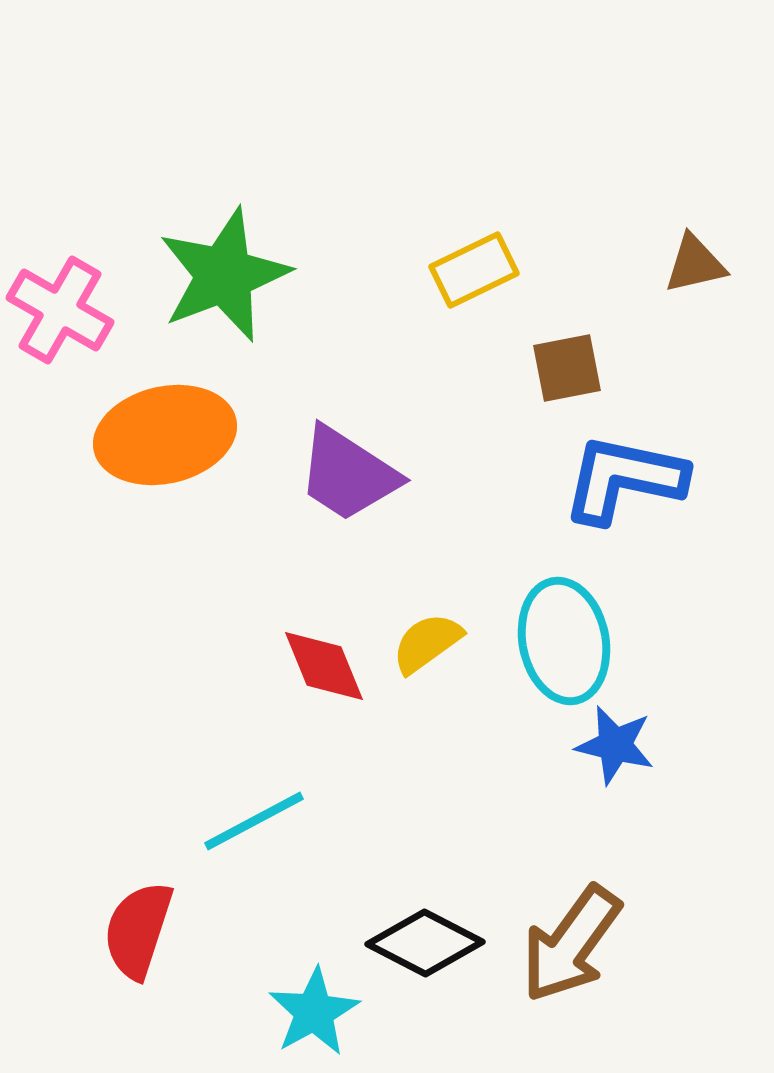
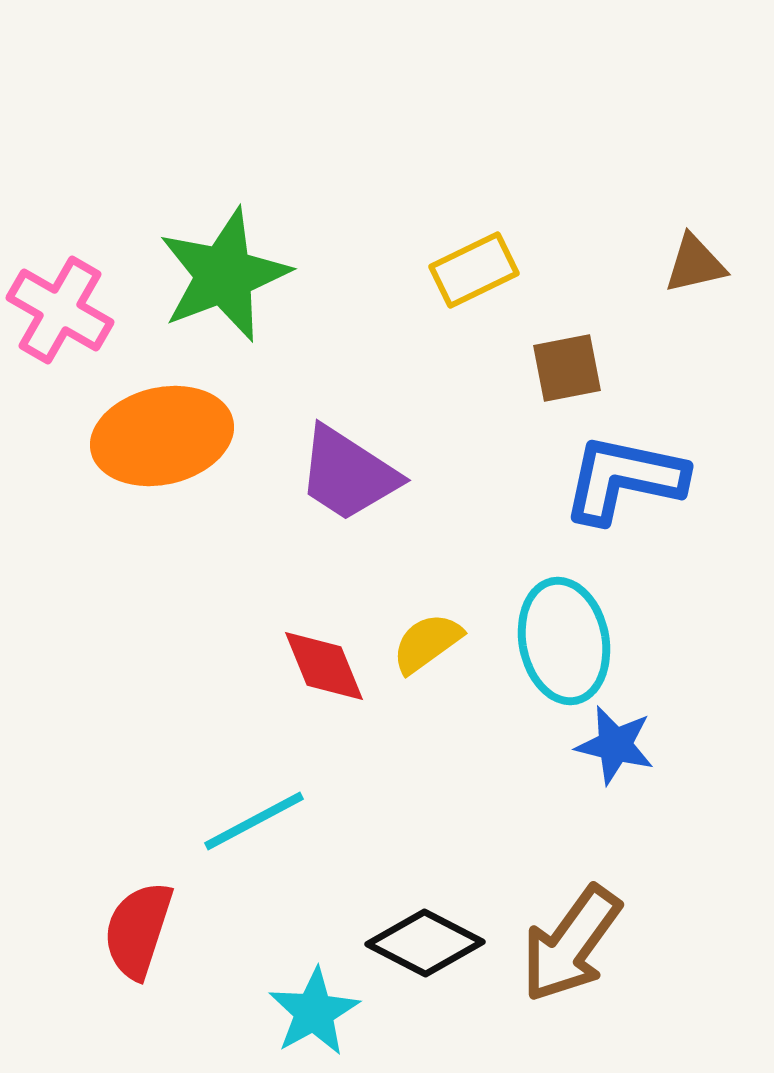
orange ellipse: moved 3 px left, 1 px down
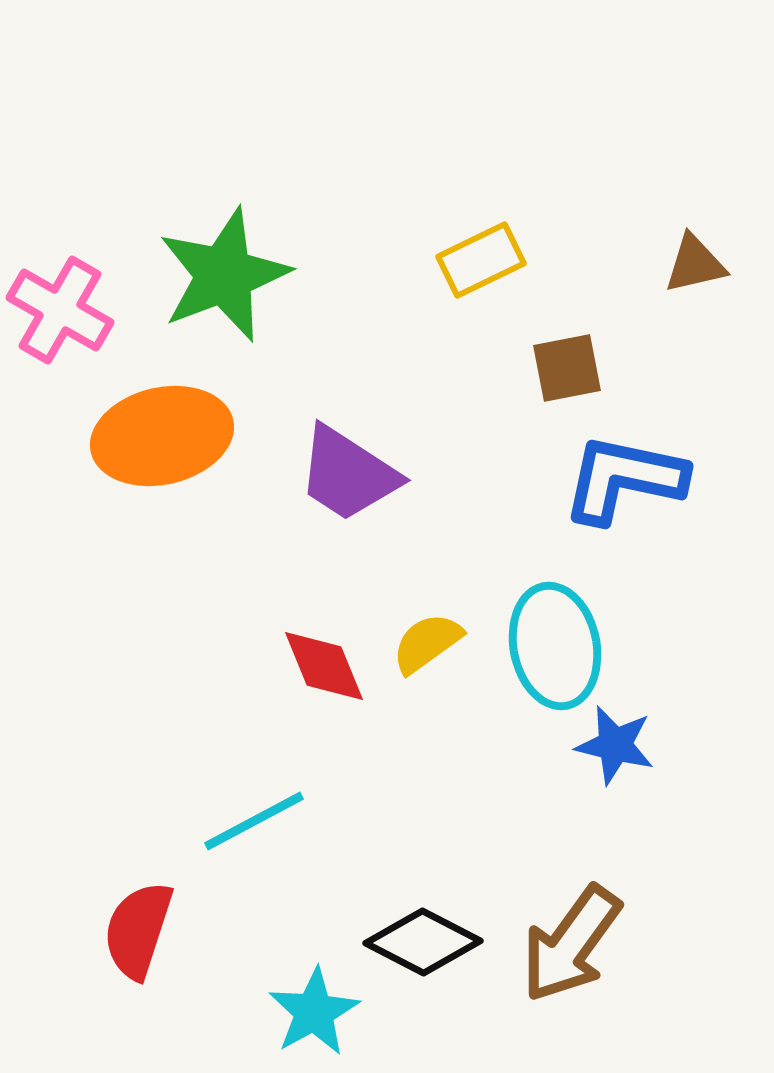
yellow rectangle: moved 7 px right, 10 px up
cyan ellipse: moved 9 px left, 5 px down
black diamond: moved 2 px left, 1 px up
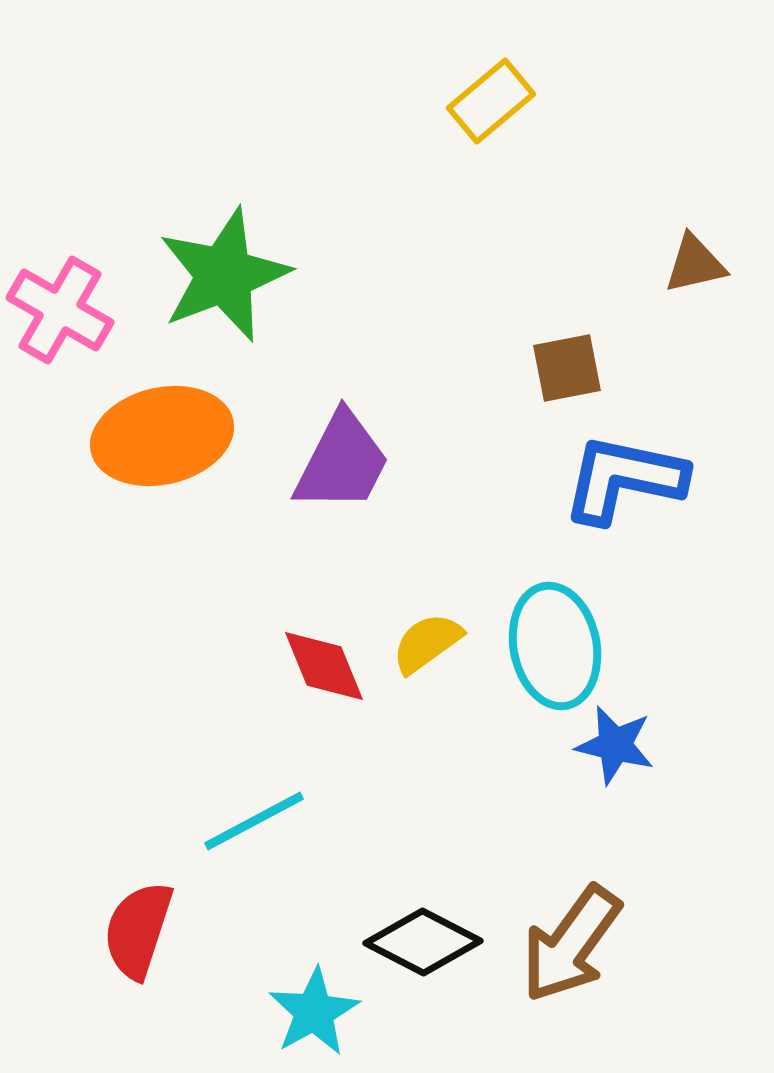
yellow rectangle: moved 10 px right, 159 px up; rotated 14 degrees counterclockwise
purple trapezoid: moved 6 px left, 12 px up; rotated 96 degrees counterclockwise
